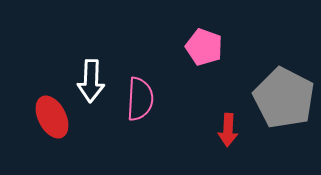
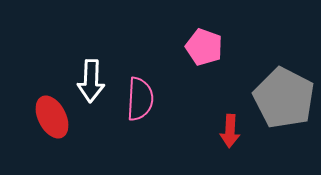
red arrow: moved 2 px right, 1 px down
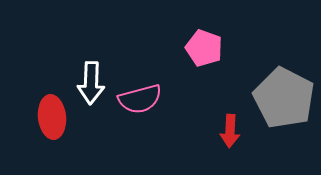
pink pentagon: moved 1 px down
white arrow: moved 2 px down
pink semicircle: rotated 72 degrees clockwise
red ellipse: rotated 21 degrees clockwise
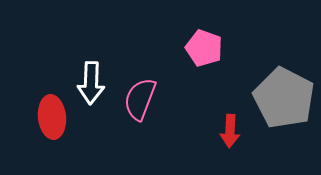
pink semicircle: rotated 126 degrees clockwise
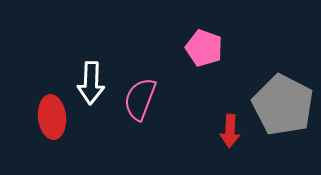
gray pentagon: moved 1 px left, 7 px down
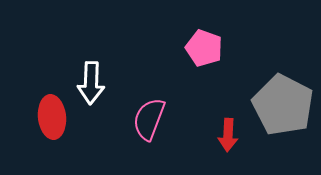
pink semicircle: moved 9 px right, 20 px down
red arrow: moved 2 px left, 4 px down
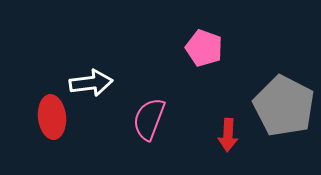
white arrow: rotated 99 degrees counterclockwise
gray pentagon: moved 1 px right, 1 px down
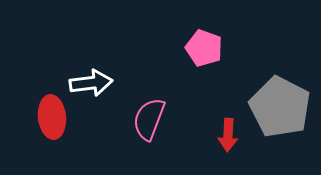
gray pentagon: moved 4 px left, 1 px down
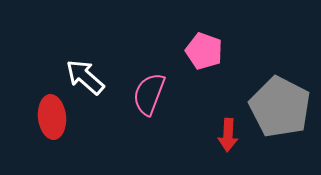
pink pentagon: moved 3 px down
white arrow: moved 6 px left, 6 px up; rotated 132 degrees counterclockwise
pink semicircle: moved 25 px up
